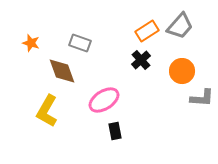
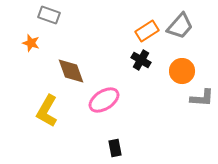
gray rectangle: moved 31 px left, 28 px up
black cross: rotated 18 degrees counterclockwise
brown diamond: moved 9 px right
black rectangle: moved 17 px down
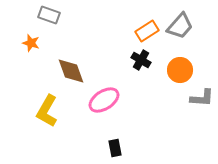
orange circle: moved 2 px left, 1 px up
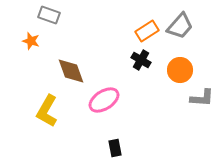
orange star: moved 2 px up
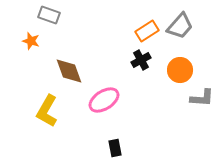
black cross: rotated 30 degrees clockwise
brown diamond: moved 2 px left
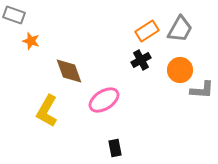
gray rectangle: moved 35 px left
gray trapezoid: moved 3 px down; rotated 12 degrees counterclockwise
gray L-shape: moved 8 px up
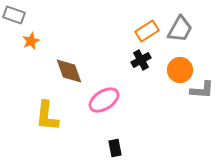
orange star: rotated 30 degrees clockwise
yellow L-shape: moved 5 px down; rotated 24 degrees counterclockwise
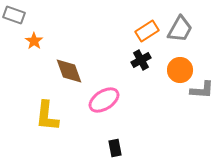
orange star: moved 3 px right; rotated 12 degrees counterclockwise
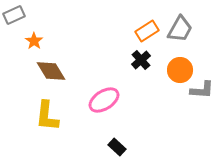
gray rectangle: rotated 45 degrees counterclockwise
black cross: rotated 12 degrees counterclockwise
brown diamond: moved 18 px left; rotated 12 degrees counterclockwise
black rectangle: moved 2 px right, 1 px up; rotated 36 degrees counterclockwise
